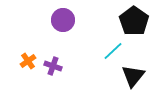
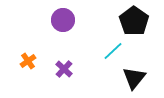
purple cross: moved 11 px right, 3 px down; rotated 24 degrees clockwise
black triangle: moved 1 px right, 2 px down
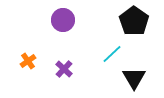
cyan line: moved 1 px left, 3 px down
black triangle: rotated 10 degrees counterclockwise
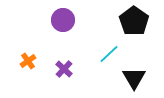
cyan line: moved 3 px left
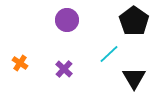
purple circle: moved 4 px right
orange cross: moved 8 px left, 2 px down; rotated 21 degrees counterclockwise
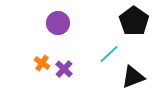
purple circle: moved 9 px left, 3 px down
orange cross: moved 22 px right
black triangle: moved 1 px left, 1 px up; rotated 40 degrees clockwise
